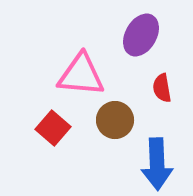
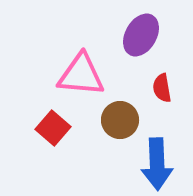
brown circle: moved 5 px right
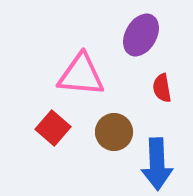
brown circle: moved 6 px left, 12 px down
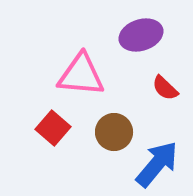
purple ellipse: rotated 42 degrees clockwise
red semicircle: moved 3 px right; rotated 36 degrees counterclockwise
blue arrow: rotated 138 degrees counterclockwise
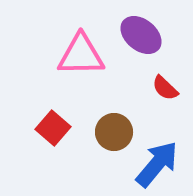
purple ellipse: rotated 57 degrees clockwise
pink triangle: moved 20 px up; rotated 6 degrees counterclockwise
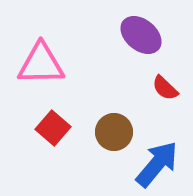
pink triangle: moved 40 px left, 9 px down
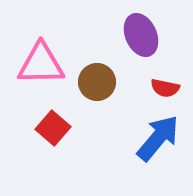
purple ellipse: rotated 27 degrees clockwise
red semicircle: rotated 32 degrees counterclockwise
brown circle: moved 17 px left, 50 px up
blue arrow: moved 1 px right, 26 px up
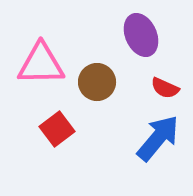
red semicircle: rotated 12 degrees clockwise
red square: moved 4 px right, 1 px down; rotated 12 degrees clockwise
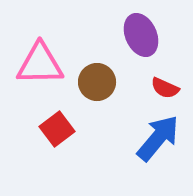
pink triangle: moved 1 px left
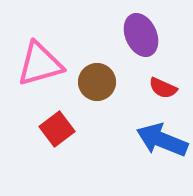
pink triangle: rotated 15 degrees counterclockwise
red semicircle: moved 2 px left
blue arrow: moved 4 px right, 2 px down; rotated 108 degrees counterclockwise
